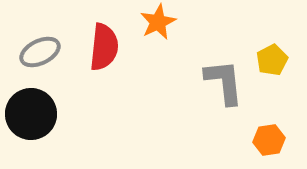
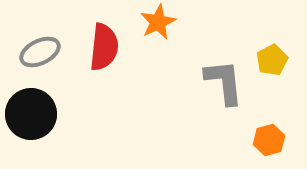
orange hexagon: rotated 8 degrees counterclockwise
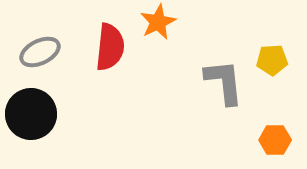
red semicircle: moved 6 px right
yellow pentagon: rotated 24 degrees clockwise
orange hexagon: moved 6 px right; rotated 16 degrees clockwise
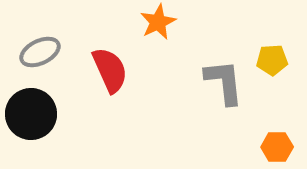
red semicircle: moved 23 px down; rotated 30 degrees counterclockwise
orange hexagon: moved 2 px right, 7 px down
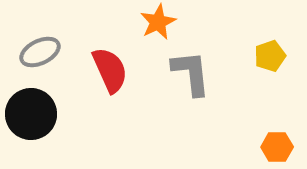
yellow pentagon: moved 2 px left, 4 px up; rotated 16 degrees counterclockwise
gray L-shape: moved 33 px left, 9 px up
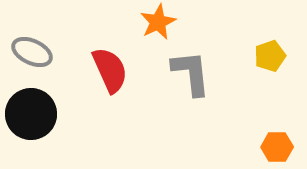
gray ellipse: moved 8 px left; rotated 51 degrees clockwise
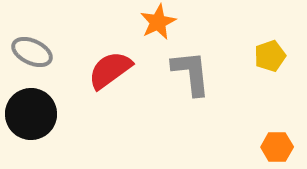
red semicircle: rotated 102 degrees counterclockwise
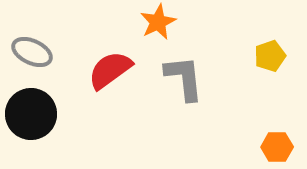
gray L-shape: moved 7 px left, 5 px down
